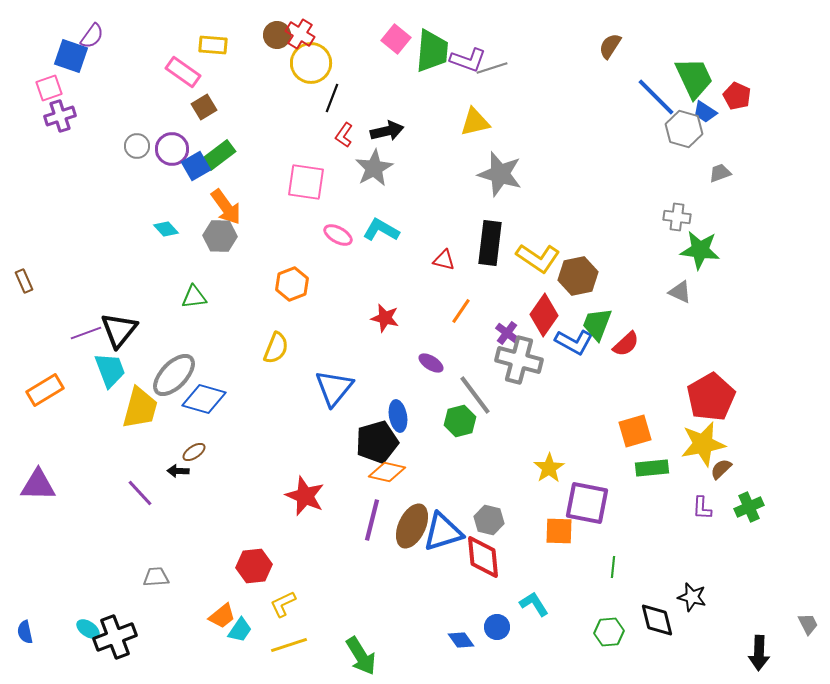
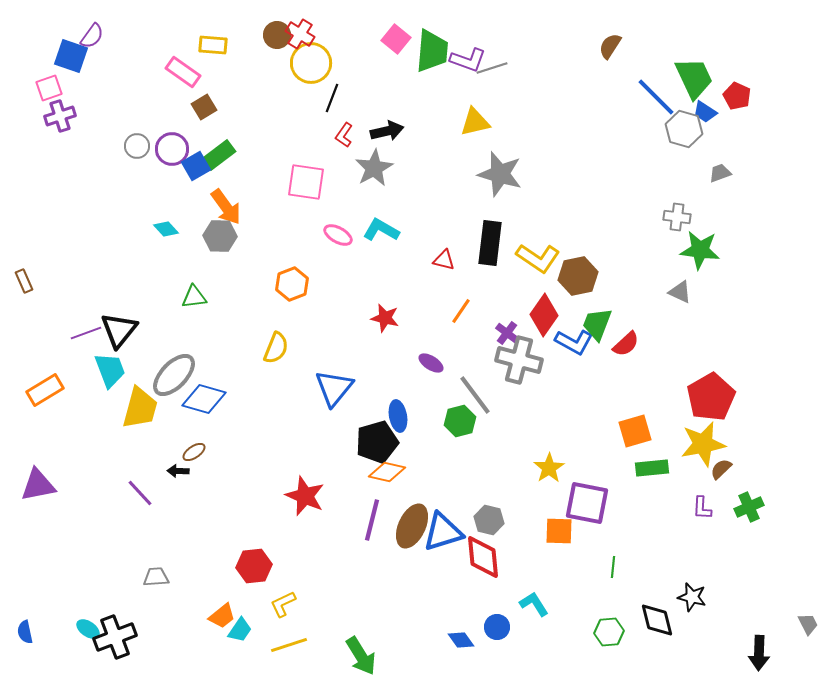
purple triangle at (38, 485): rotated 12 degrees counterclockwise
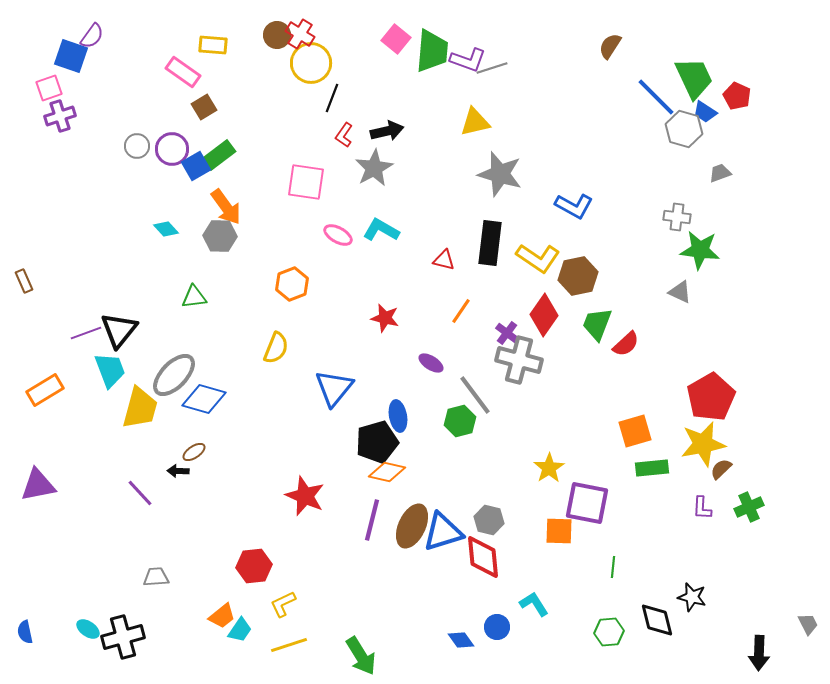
blue L-shape at (574, 342): moved 136 px up
black cross at (115, 637): moved 8 px right; rotated 6 degrees clockwise
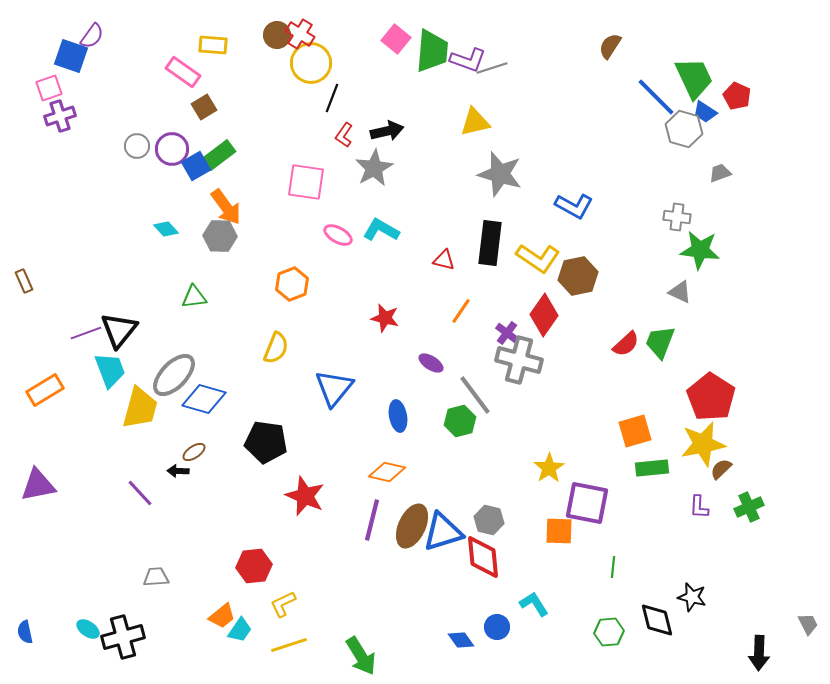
green trapezoid at (597, 324): moved 63 px right, 18 px down
red pentagon at (711, 397): rotated 9 degrees counterclockwise
black pentagon at (377, 442): moved 111 px left; rotated 24 degrees clockwise
purple L-shape at (702, 508): moved 3 px left, 1 px up
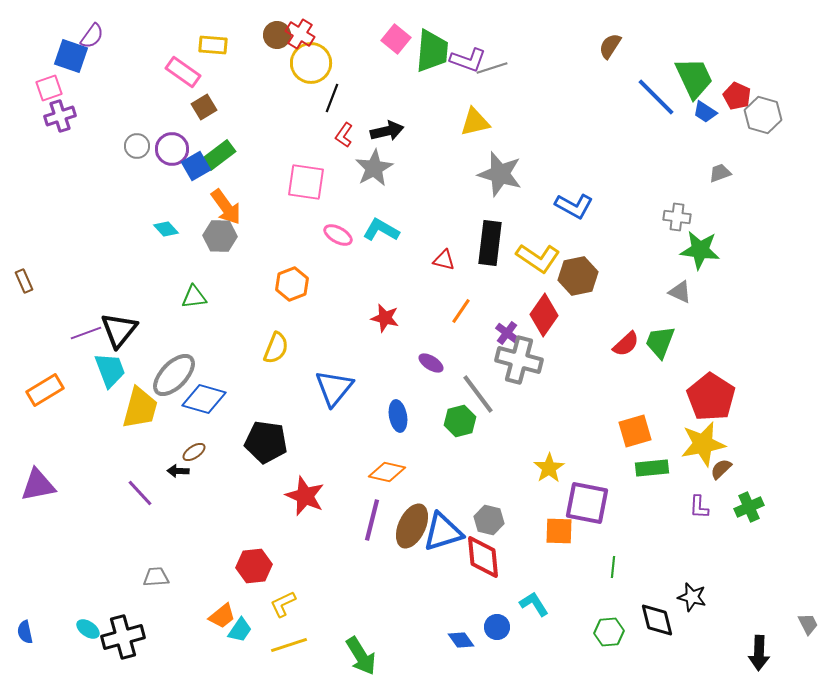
gray hexagon at (684, 129): moved 79 px right, 14 px up
gray line at (475, 395): moved 3 px right, 1 px up
